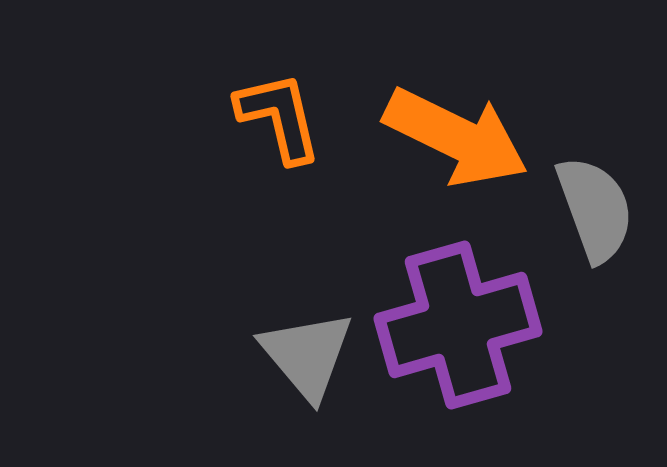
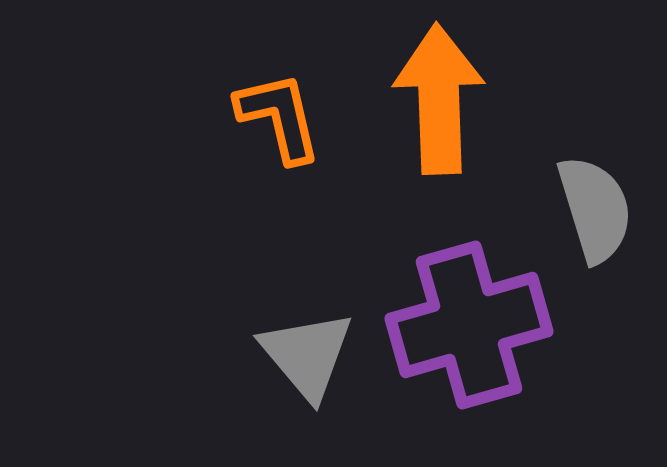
orange arrow: moved 17 px left, 38 px up; rotated 118 degrees counterclockwise
gray semicircle: rotated 3 degrees clockwise
purple cross: moved 11 px right
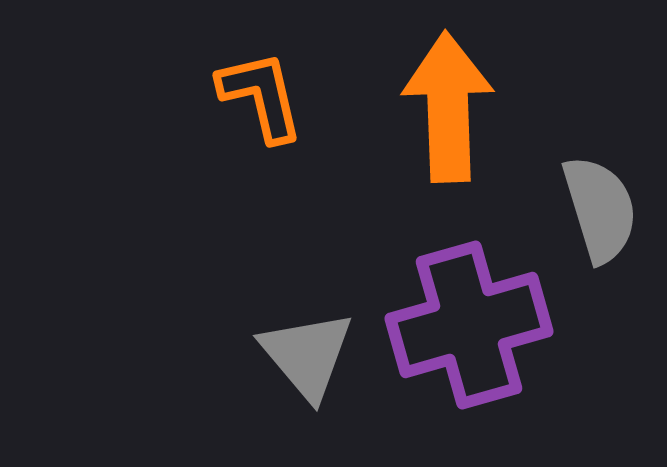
orange arrow: moved 9 px right, 8 px down
orange L-shape: moved 18 px left, 21 px up
gray semicircle: moved 5 px right
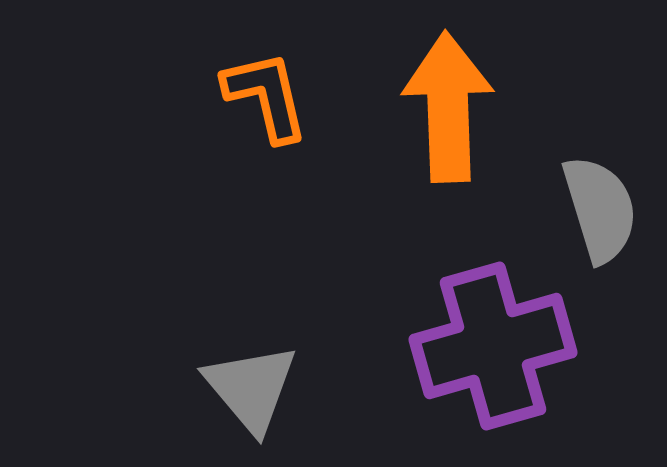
orange L-shape: moved 5 px right
purple cross: moved 24 px right, 21 px down
gray triangle: moved 56 px left, 33 px down
